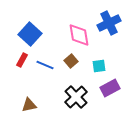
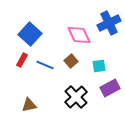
pink diamond: rotated 15 degrees counterclockwise
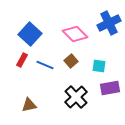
pink diamond: moved 4 px left, 1 px up; rotated 20 degrees counterclockwise
cyan square: rotated 16 degrees clockwise
purple rectangle: rotated 18 degrees clockwise
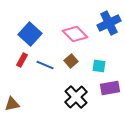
brown triangle: moved 17 px left, 1 px up
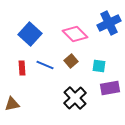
red rectangle: moved 8 px down; rotated 32 degrees counterclockwise
black cross: moved 1 px left, 1 px down
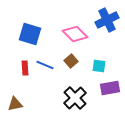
blue cross: moved 2 px left, 3 px up
blue square: rotated 25 degrees counterclockwise
red rectangle: moved 3 px right
brown triangle: moved 3 px right
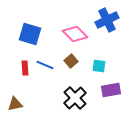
purple rectangle: moved 1 px right, 2 px down
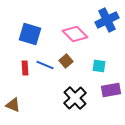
brown square: moved 5 px left
brown triangle: moved 2 px left, 1 px down; rotated 35 degrees clockwise
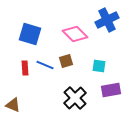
brown square: rotated 24 degrees clockwise
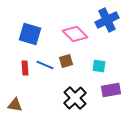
brown triangle: moved 2 px right; rotated 14 degrees counterclockwise
